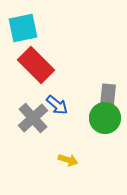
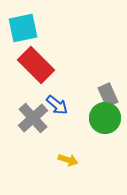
gray rectangle: rotated 30 degrees counterclockwise
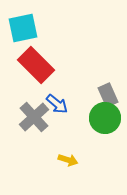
blue arrow: moved 1 px up
gray cross: moved 1 px right, 1 px up
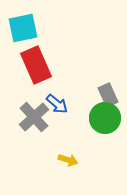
red rectangle: rotated 21 degrees clockwise
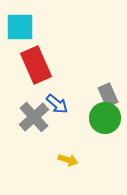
cyan square: moved 3 px left, 1 px up; rotated 12 degrees clockwise
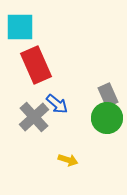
green circle: moved 2 px right
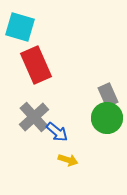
cyan square: rotated 16 degrees clockwise
blue arrow: moved 28 px down
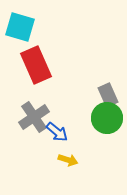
gray cross: rotated 8 degrees clockwise
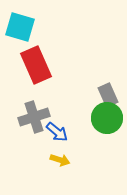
gray cross: rotated 16 degrees clockwise
yellow arrow: moved 8 px left
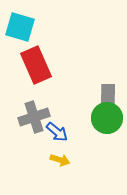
gray rectangle: rotated 25 degrees clockwise
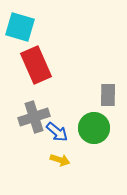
green circle: moved 13 px left, 10 px down
